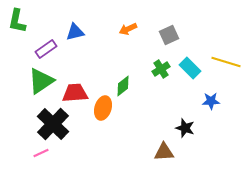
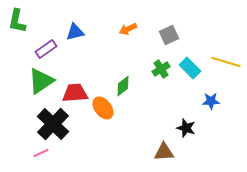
orange ellipse: rotated 55 degrees counterclockwise
black star: moved 1 px right
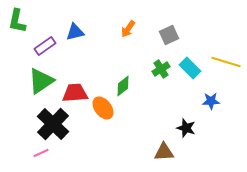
orange arrow: rotated 30 degrees counterclockwise
purple rectangle: moved 1 px left, 3 px up
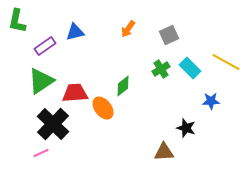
yellow line: rotated 12 degrees clockwise
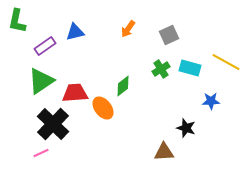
cyan rectangle: rotated 30 degrees counterclockwise
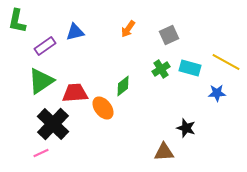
blue star: moved 6 px right, 8 px up
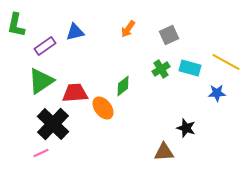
green L-shape: moved 1 px left, 4 px down
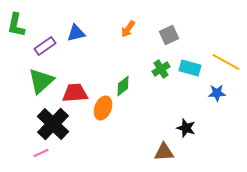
blue triangle: moved 1 px right, 1 px down
green triangle: rotated 8 degrees counterclockwise
orange ellipse: rotated 60 degrees clockwise
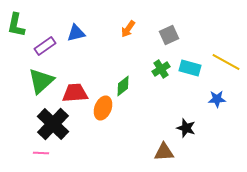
blue star: moved 6 px down
pink line: rotated 28 degrees clockwise
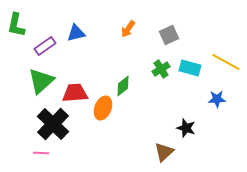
brown triangle: rotated 40 degrees counterclockwise
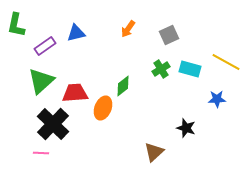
cyan rectangle: moved 1 px down
brown triangle: moved 10 px left
